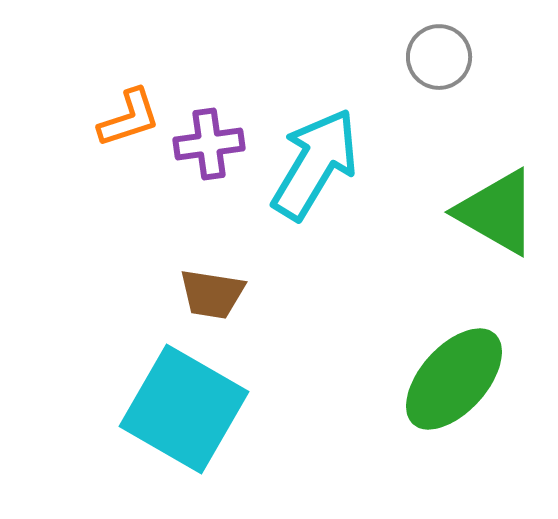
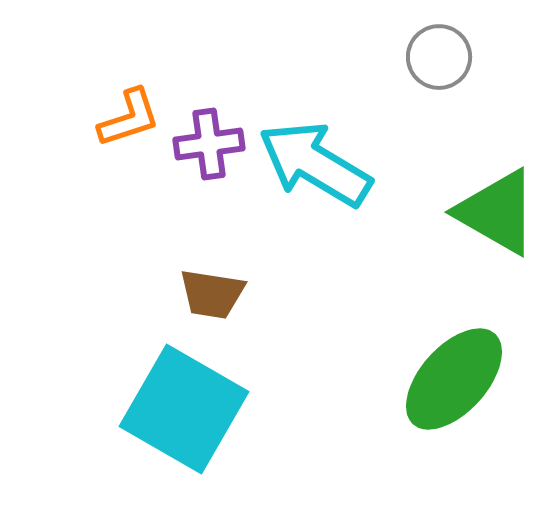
cyan arrow: rotated 90 degrees counterclockwise
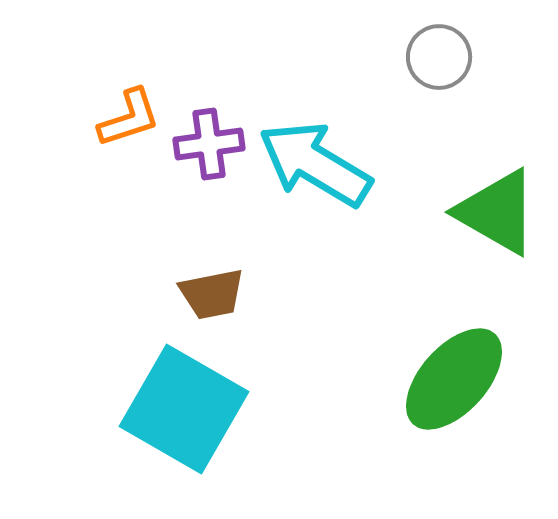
brown trapezoid: rotated 20 degrees counterclockwise
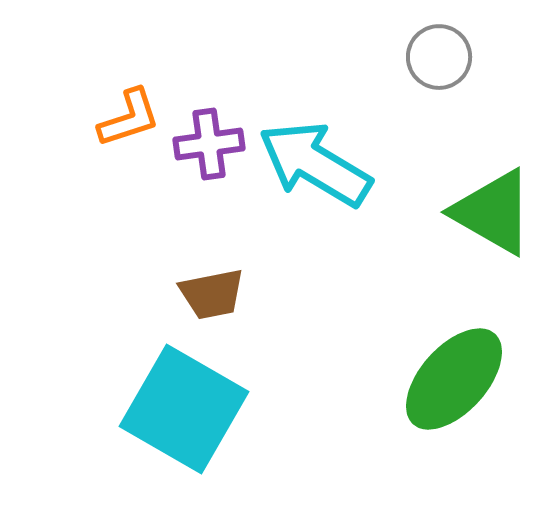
green triangle: moved 4 px left
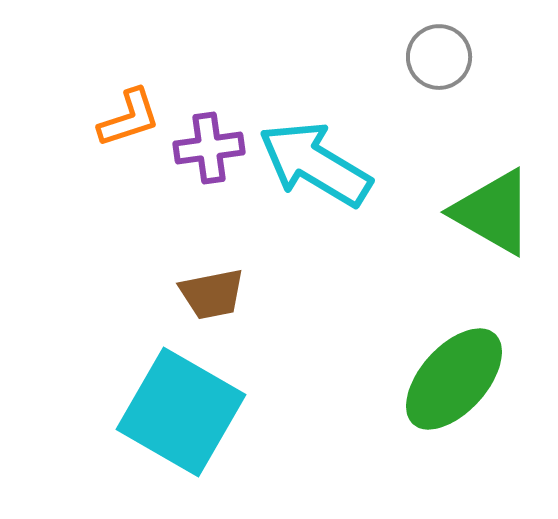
purple cross: moved 4 px down
cyan square: moved 3 px left, 3 px down
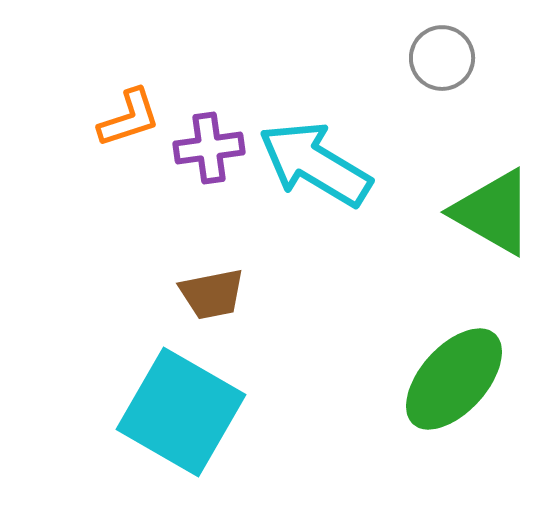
gray circle: moved 3 px right, 1 px down
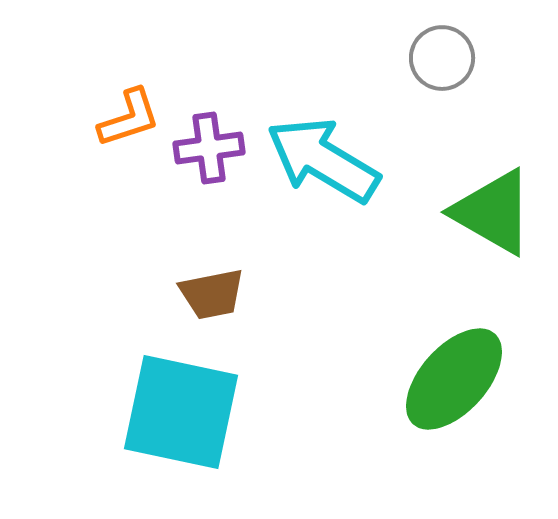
cyan arrow: moved 8 px right, 4 px up
cyan square: rotated 18 degrees counterclockwise
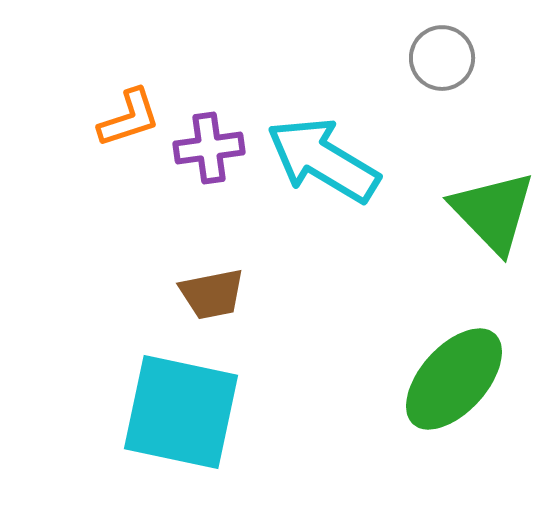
green triangle: rotated 16 degrees clockwise
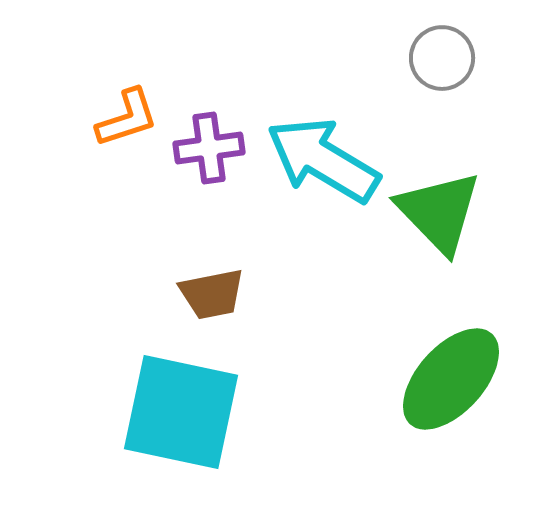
orange L-shape: moved 2 px left
green triangle: moved 54 px left
green ellipse: moved 3 px left
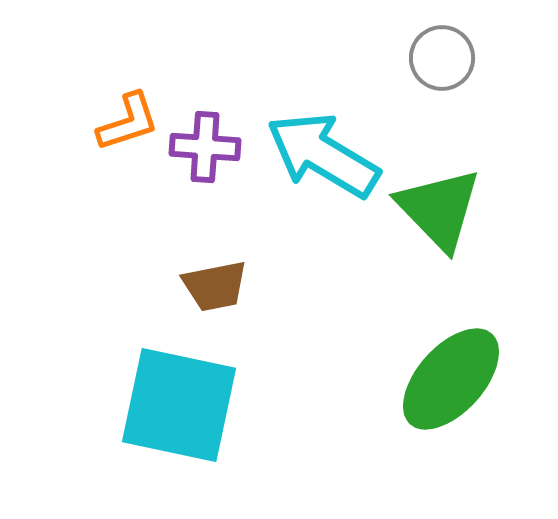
orange L-shape: moved 1 px right, 4 px down
purple cross: moved 4 px left, 1 px up; rotated 12 degrees clockwise
cyan arrow: moved 5 px up
green triangle: moved 3 px up
brown trapezoid: moved 3 px right, 8 px up
cyan square: moved 2 px left, 7 px up
